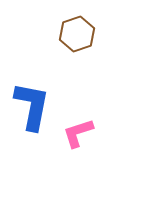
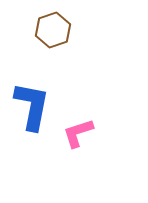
brown hexagon: moved 24 px left, 4 px up
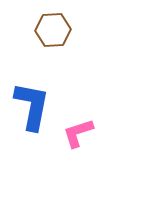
brown hexagon: rotated 16 degrees clockwise
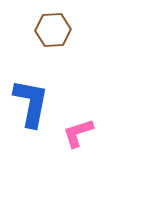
blue L-shape: moved 1 px left, 3 px up
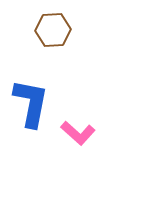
pink L-shape: rotated 120 degrees counterclockwise
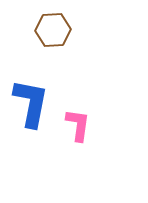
pink L-shape: moved 8 px up; rotated 124 degrees counterclockwise
